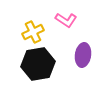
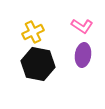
pink L-shape: moved 16 px right, 6 px down
black hexagon: rotated 20 degrees clockwise
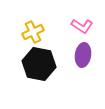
black hexagon: moved 1 px right
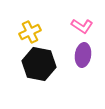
yellow cross: moved 3 px left
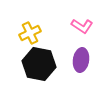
yellow cross: moved 1 px down
purple ellipse: moved 2 px left, 5 px down
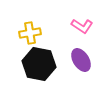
yellow cross: rotated 15 degrees clockwise
purple ellipse: rotated 40 degrees counterclockwise
